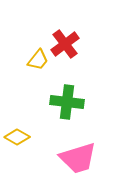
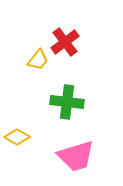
red cross: moved 2 px up
pink trapezoid: moved 2 px left, 2 px up
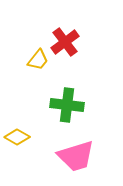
green cross: moved 3 px down
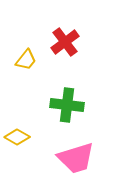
yellow trapezoid: moved 12 px left
pink trapezoid: moved 2 px down
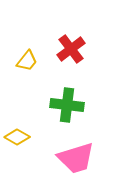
red cross: moved 6 px right, 7 px down
yellow trapezoid: moved 1 px right, 1 px down
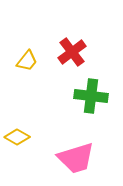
red cross: moved 1 px right, 3 px down
green cross: moved 24 px right, 9 px up
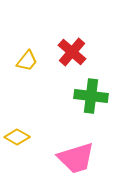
red cross: rotated 12 degrees counterclockwise
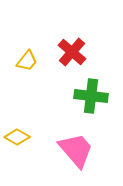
pink trapezoid: moved 8 px up; rotated 114 degrees counterclockwise
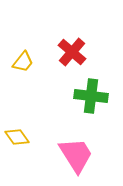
yellow trapezoid: moved 4 px left, 1 px down
yellow diamond: rotated 25 degrees clockwise
pink trapezoid: moved 5 px down; rotated 9 degrees clockwise
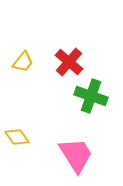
red cross: moved 3 px left, 10 px down
green cross: rotated 12 degrees clockwise
